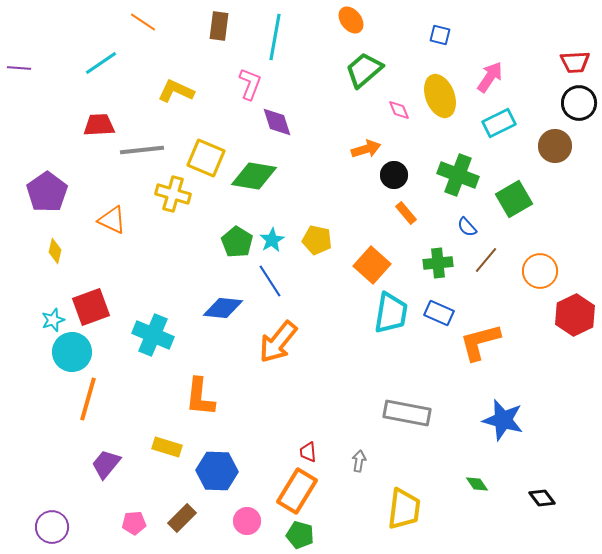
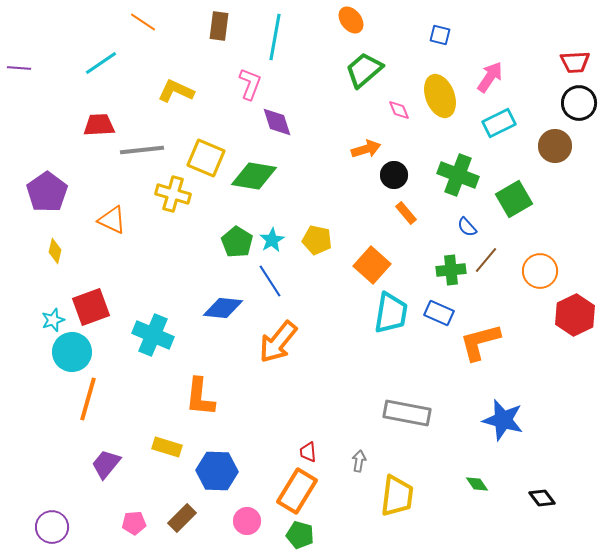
green cross at (438, 263): moved 13 px right, 7 px down
yellow trapezoid at (404, 509): moved 7 px left, 13 px up
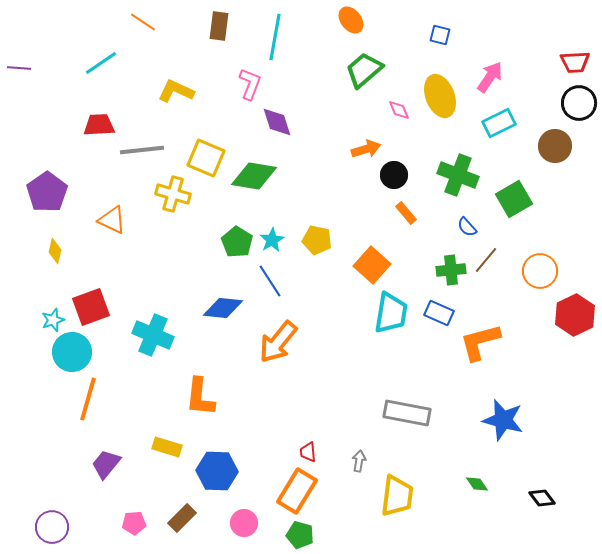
pink circle at (247, 521): moved 3 px left, 2 px down
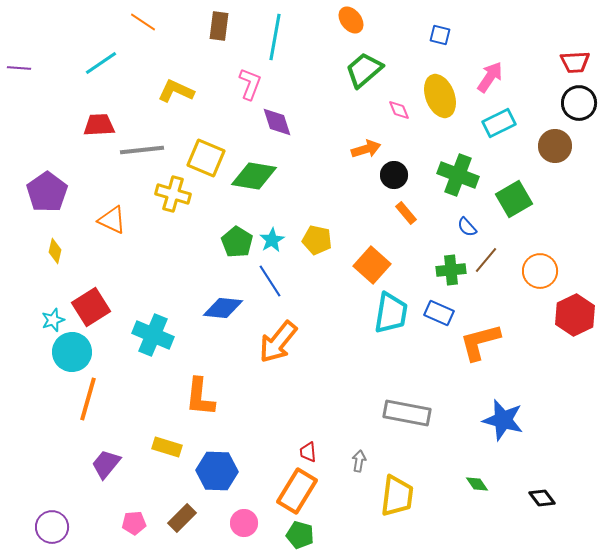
red square at (91, 307): rotated 12 degrees counterclockwise
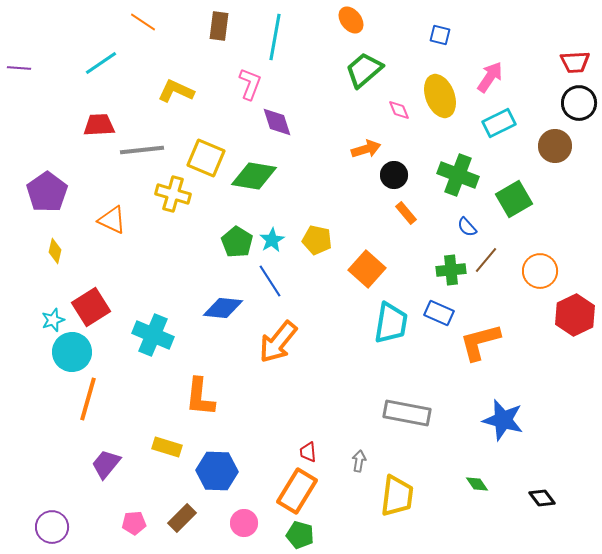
orange square at (372, 265): moved 5 px left, 4 px down
cyan trapezoid at (391, 313): moved 10 px down
